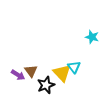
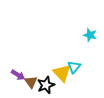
cyan star: moved 2 px left, 2 px up
cyan triangle: rotated 16 degrees clockwise
brown triangle: moved 11 px down
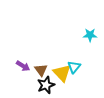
cyan star: rotated 16 degrees counterclockwise
purple arrow: moved 5 px right, 9 px up
brown triangle: moved 10 px right, 12 px up
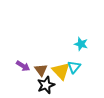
cyan star: moved 9 px left, 9 px down; rotated 16 degrees clockwise
yellow triangle: moved 1 px left, 2 px up
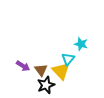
cyan triangle: moved 6 px left, 8 px up
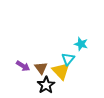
brown triangle: moved 2 px up
black star: rotated 12 degrees counterclockwise
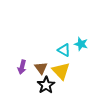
cyan triangle: moved 4 px left, 9 px up; rotated 40 degrees counterclockwise
purple arrow: moved 1 px left, 1 px down; rotated 72 degrees clockwise
